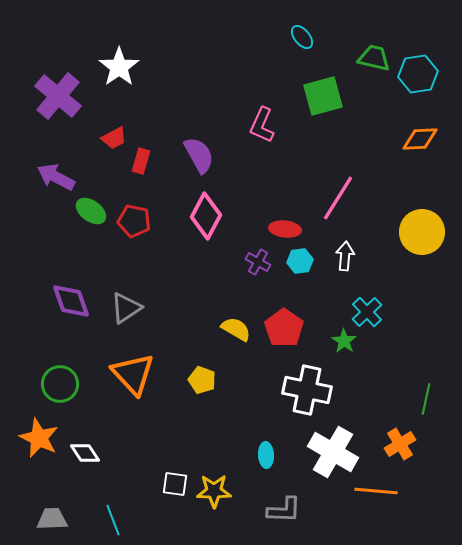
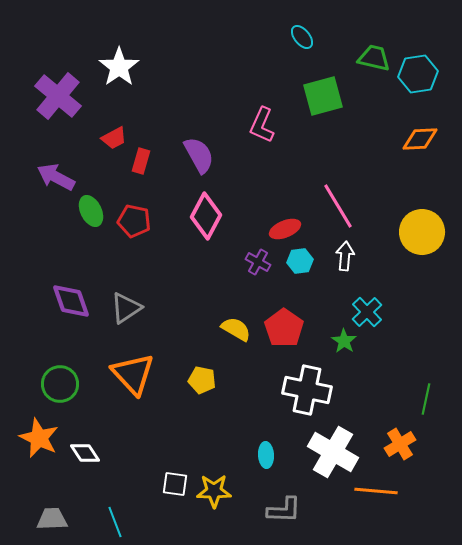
pink line at (338, 198): moved 8 px down; rotated 63 degrees counterclockwise
green ellipse at (91, 211): rotated 28 degrees clockwise
red ellipse at (285, 229): rotated 28 degrees counterclockwise
yellow pentagon at (202, 380): rotated 8 degrees counterclockwise
cyan line at (113, 520): moved 2 px right, 2 px down
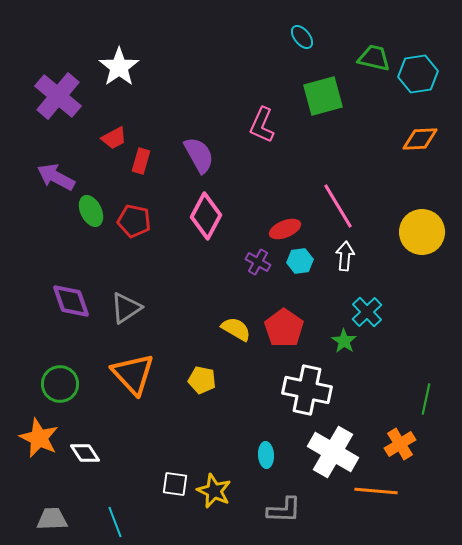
yellow star at (214, 491): rotated 24 degrees clockwise
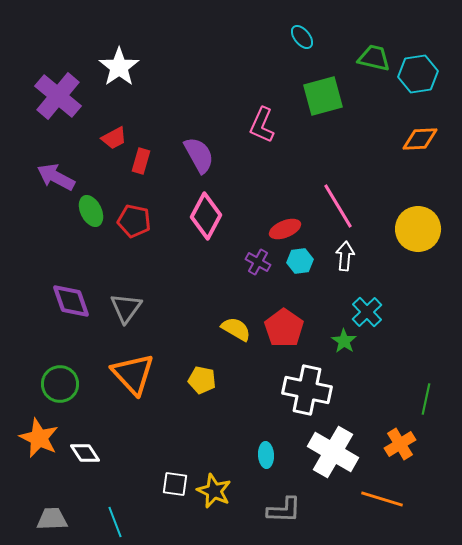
yellow circle at (422, 232): moved 4 px left, 3 px up
gray triangle at (126, 308): rotated 20 degrees counterclockwise
orange line at (376, 491): moved 6 px right, 8 px down; rotated 12 degrees clockwise
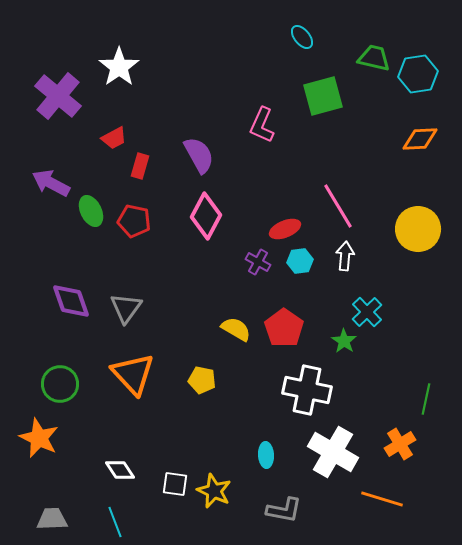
red rectangle at (141, 161): moved 1 px left, 5 px down
purple arrow at (56, 177): moved 5 px left, 6 px down
white diamond at (85, 453): moved 35 px right, 17 px down
gray L-shape at (284, 510): rotated 9 degrees clockwise
